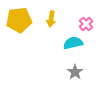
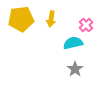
yellow pentagon: moved 2 px right, 1 px up
pink cross: moved 1 px down
gray star: moved 3 px up
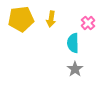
pink cross: moved 2 px right, 2 px up
cyan semicircle: rotated 78 degrees counterclockwise
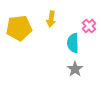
yellow pentagon: moved 2 px left, 9 px down
pink cross: moved 1 px right, 3 px down
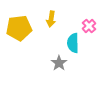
gray star: moved 16 px left, 6 px up
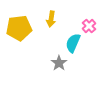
cyan semicircle: rotated 24 degrees clockwise
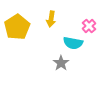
yellow pentagon: moved 2 px left, 1 px up; rotated 25 degrees counterclockwise
cyan semicircle: rotated 102 degrees counterclockwise
gray star: moved 2 px right
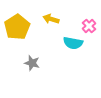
yellow arrow: rotated 98 degrees clockwise
gray star: moved 29 px left; rotated 21 degrees counterclockwise
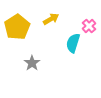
yellow arrow: rotated 133 degrees clockwise
cyan semicircle: rotated 96 degrees clockwise
gray star: rotated 21 degrees clockwise
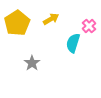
yellow pentagon: moved 4 px up
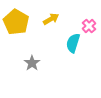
yellow pentagon: moved 1 px left, 1 px up; rotated 10 degrees counterclockwise
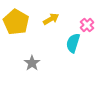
pink cross: moved 2 px left, 1 px up
